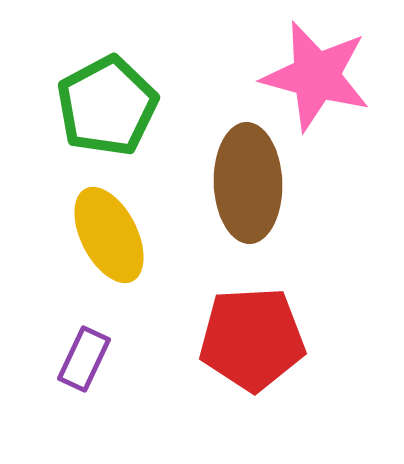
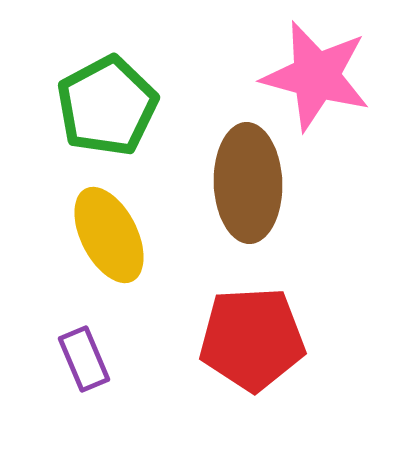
purple rectangle: rotated 48 degrees counterclockwise
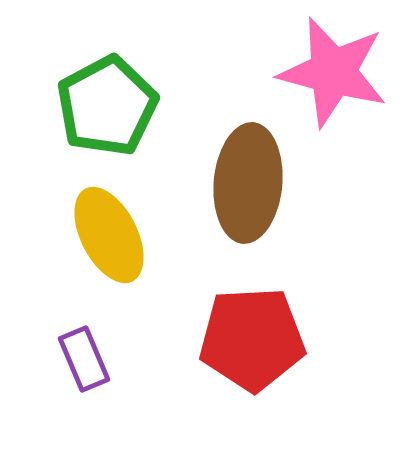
pink star: moved 17 px right, 4 px up
brown ellipse: rotated 7 degrees clockwise
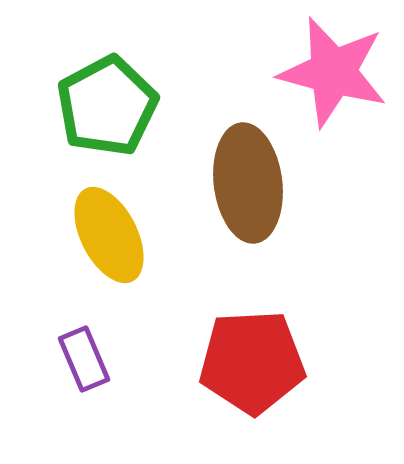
brown ellipse: rotated 12 degrees counterclockwise
red pentagon: moved 23 px down
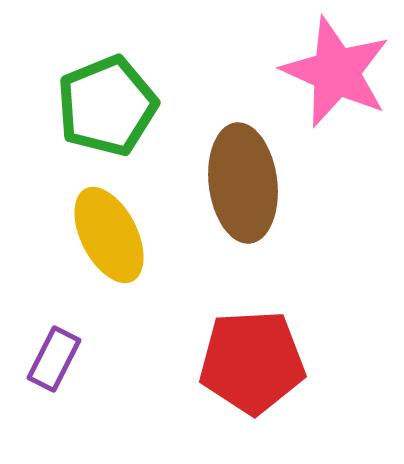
pink star: moved 3 px right; rotated 9 degrees clockwise
green pentagon: rotated 6 degrees clockwise
brown ellipse: moved 5 px left
purple rectangle: moved 30 px left; rotated 50 degrees clockwise
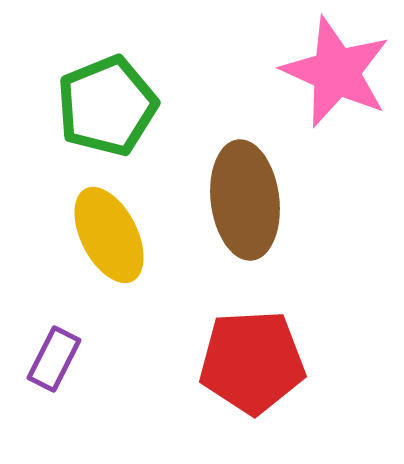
brown ellipse: moved 2 px right, 17 px down
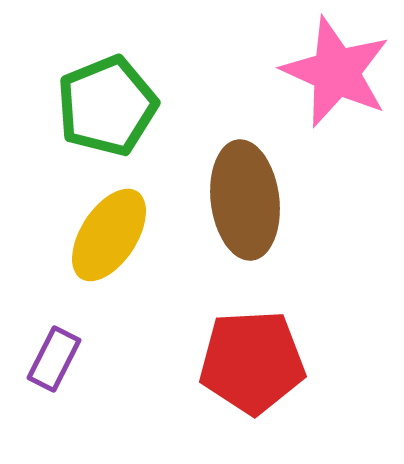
yellow ellipse: rotated 60 degrees clockwise
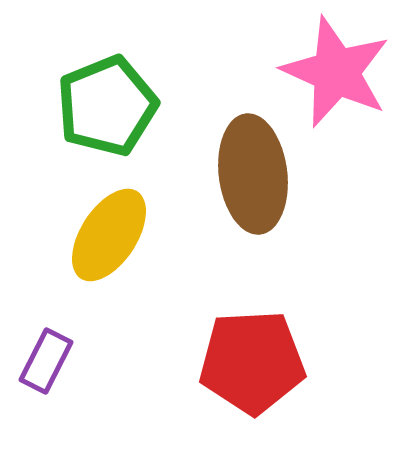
brown ellipse: moved 8 px right, 26 px up
purple rectangle: moved 8 px left, 2 px down
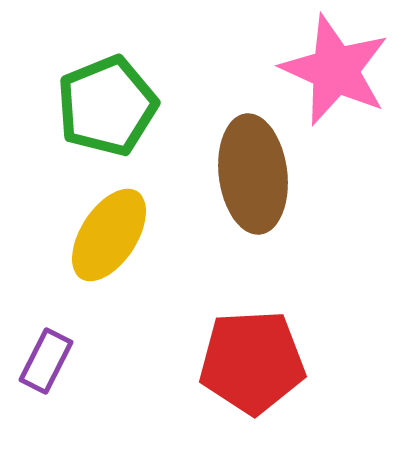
pink star: moved 1 px left, 2 px up
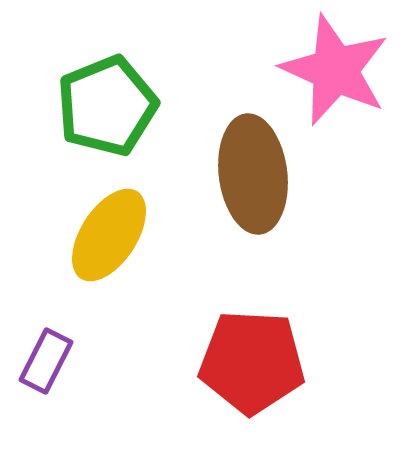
red pentagon: rotated 6 degrees clockwise
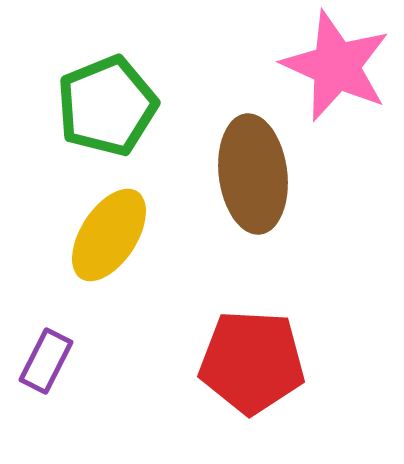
pink star: moved 1 px right, 4 px up
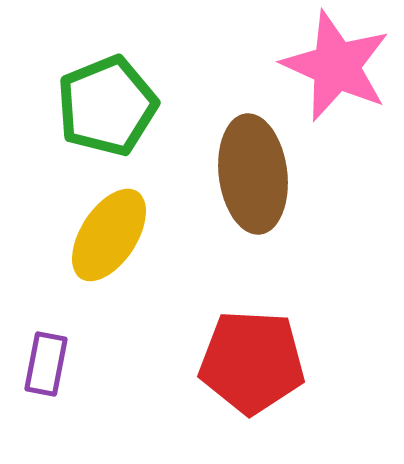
purple rectangle: moved 3 px down; rotated 16 degrees counterclockwise
